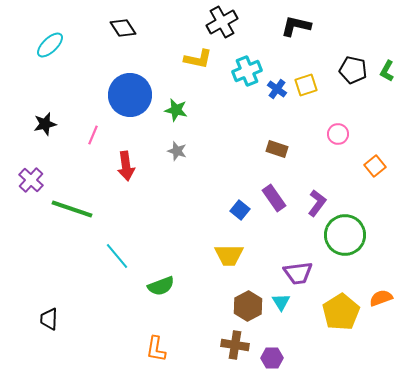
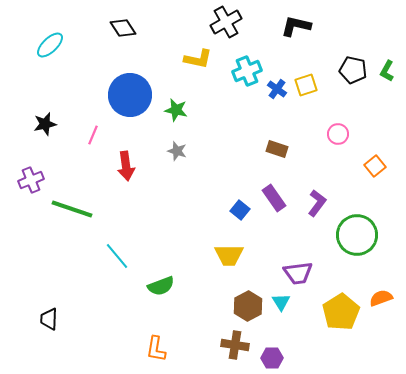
black cross: moved 4 px right
purple cross: rotated 25 degrees clockwise
green circle: moved 12 px right
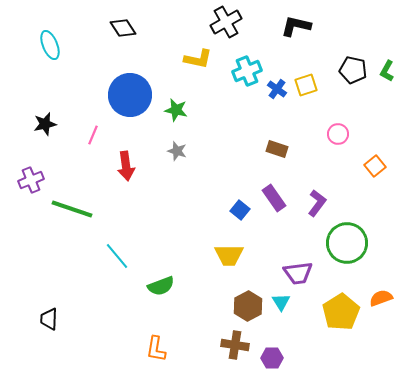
cyan ellipse: rotated 68 degrees counterclockwise
green circle: moved 10 px left, 8 px down
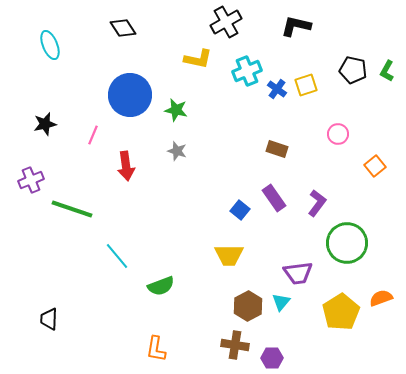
cyan triangle: rotated 12 degrees clockwise
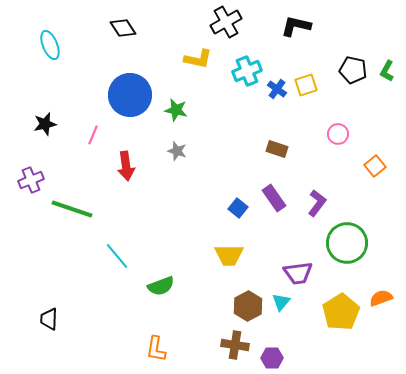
blue square: moved 2 px left, 2 px up
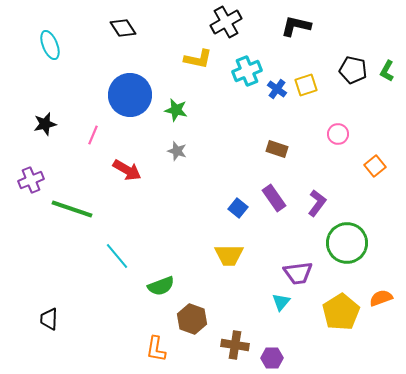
red arrow: moved 1 px right, 4 px down; rotated 52 degrees counterclockwise
brown hexagon: moved 56 px left, 13 px down; rotated 12 degrees counterclockwise
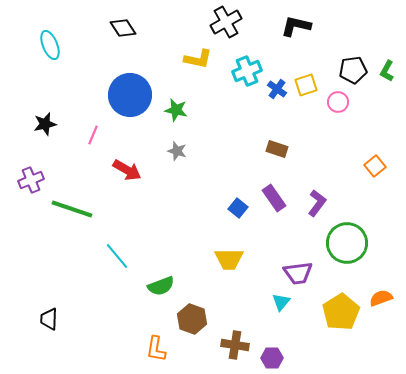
black pentagon: rotated 20 degrees counterclockwise
pink circle: moved 32 px up
yellow trapezoid: moved 4 px down
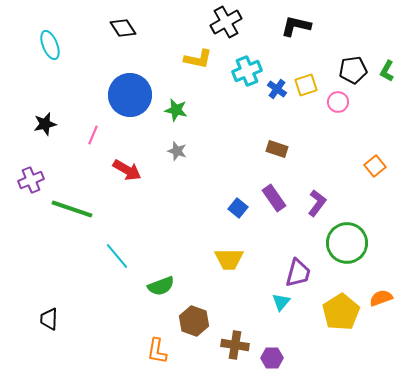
purple trapezoid: rotated 68 degrees counterclockwise
brown hexagon: moved 2 px right, 2 px down
orange L-shape: moved 1 px right, 2 px down
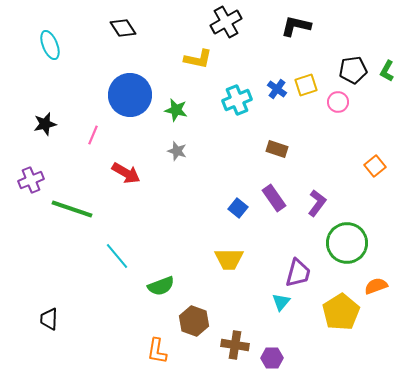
cyan cross: moved 10 px left, 29 px down
red arrow: moved 1 px left, 3 px down
orange semicircle: moved 5 px left, 12 px up
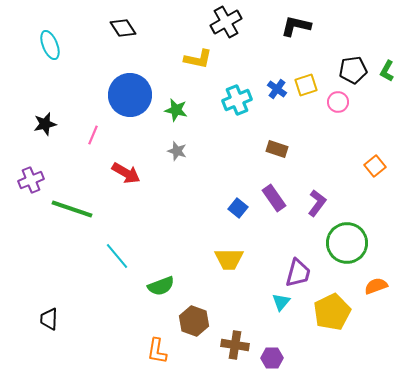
yellow pentagon: moved 9 px left; rotated 6 degrees clockwise
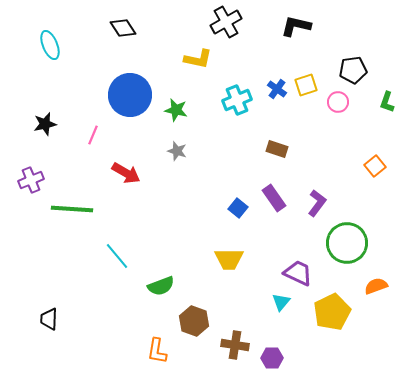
green L-shape: moved 31 px down; rotated 10 degrees counterclockwise
green line: rotated 15 degrees counterclockwise
purple trapezoid: rotated 80 degrees counterclockwise
